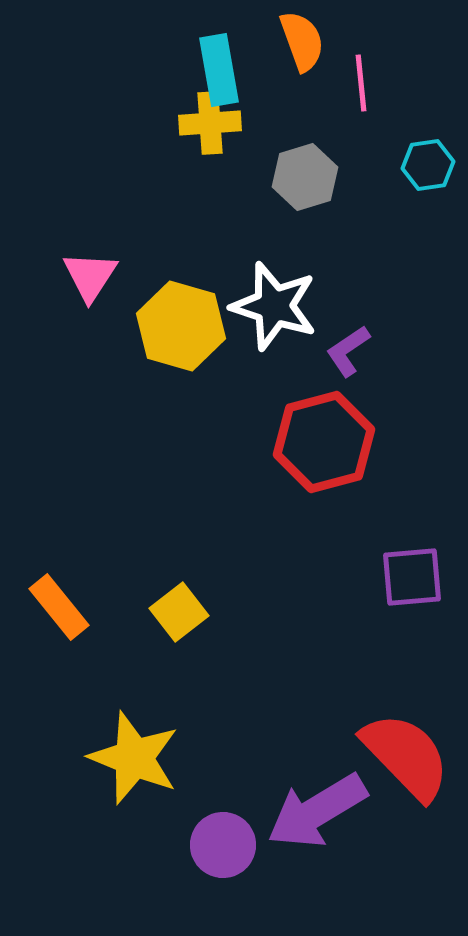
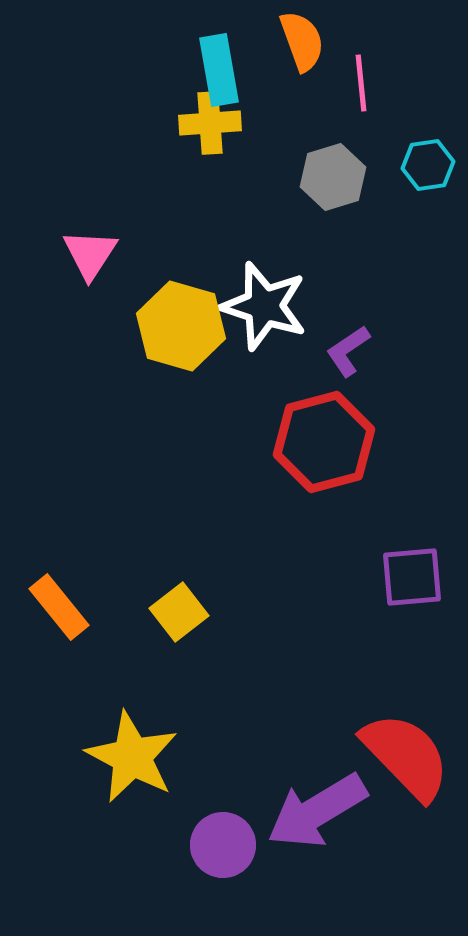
gray hexagon: moved 28 px right
pink triangle: moved 22 px up
white star: moved 10 px left
yellow star: moved 2 px left, 1 px up; rotated 6 degrees clockwise
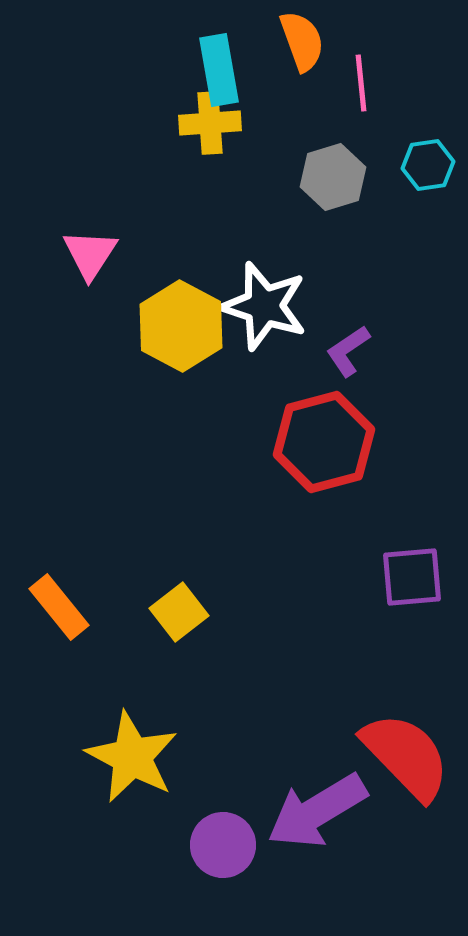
yellow hexagon: rotated 12 degrees clockwise
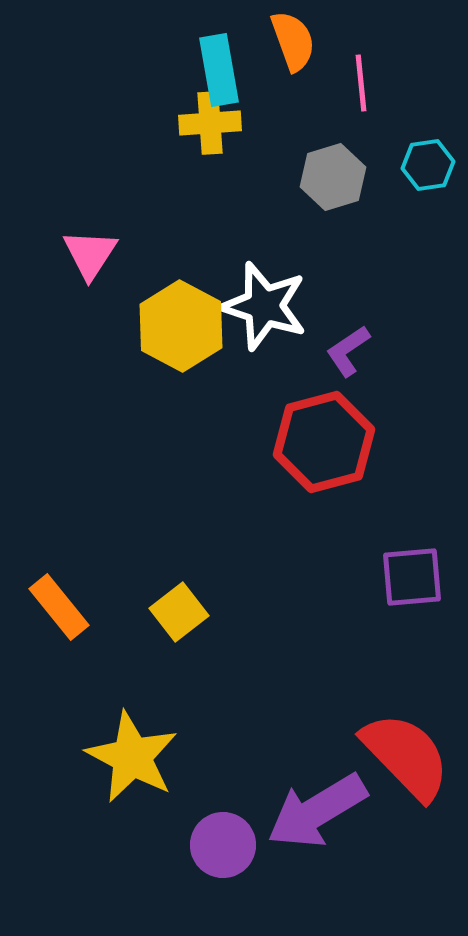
orange semicircle: moved 9 px left
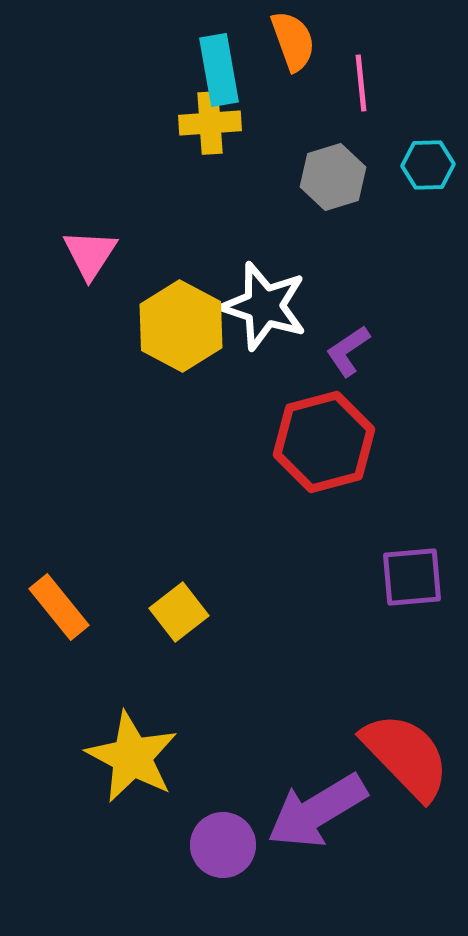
cyan hexagon: rotated 6 degrees clockwise
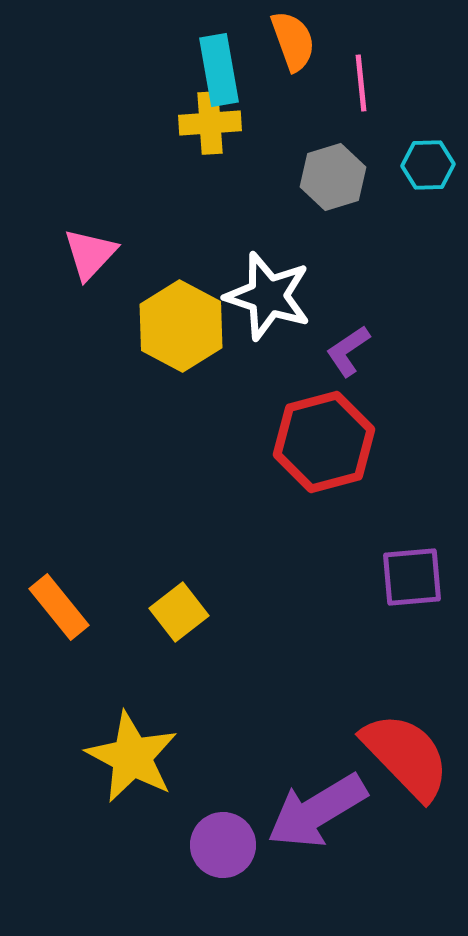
pink triangle: rotated 10 degrees clockwise
white star: moved 4 px right, 10 px up
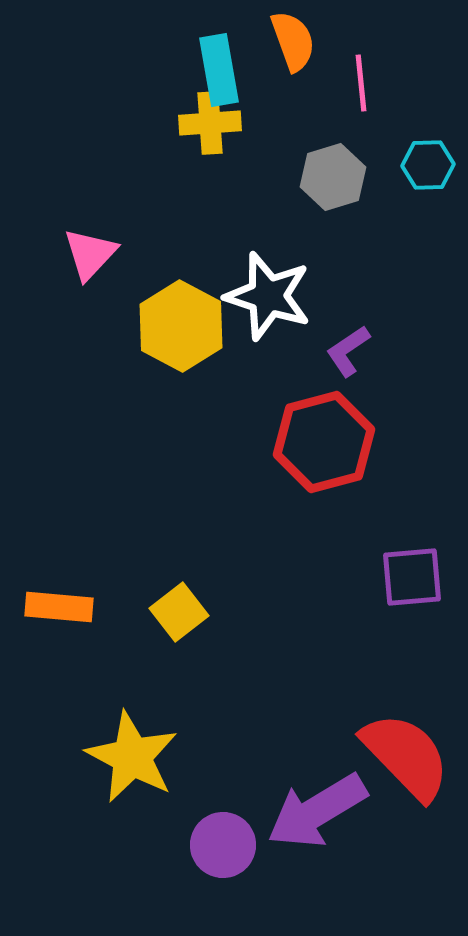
orange rectangle: rotated 46 degrees counterclockwise
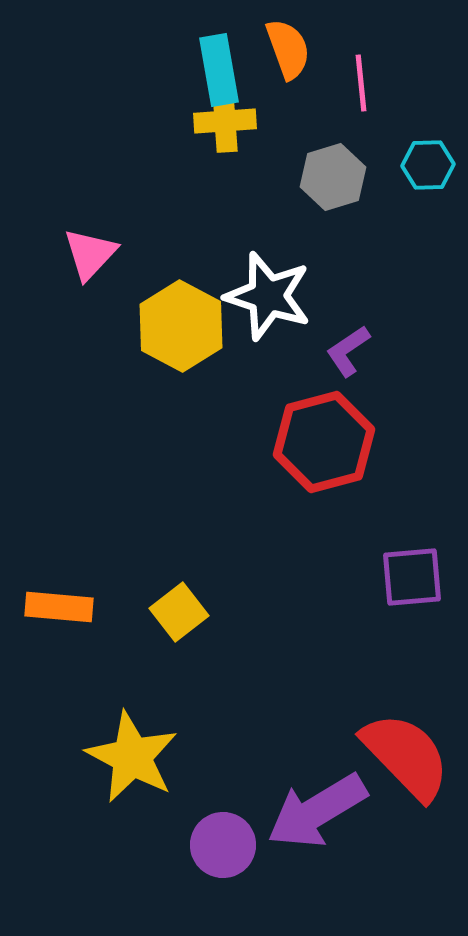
orange semicircle: moved 5 px left, 8 px down
yellow cross: moved 15 px right, 2 px up
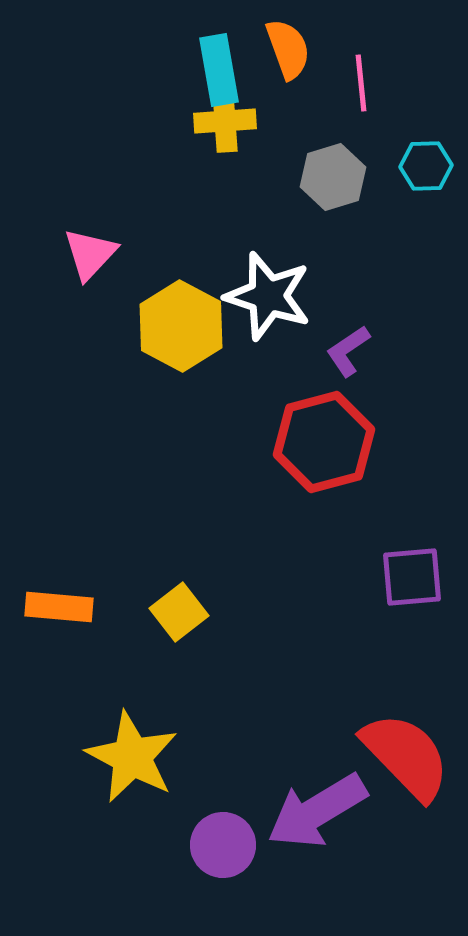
cyan hexagon: moved 2 px left, 1 px down
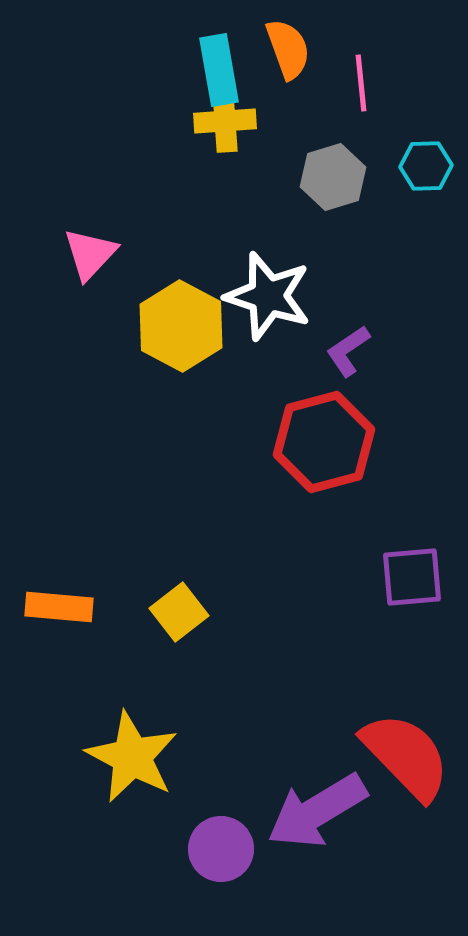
purple circle: moved 2 px left, 4 px down
